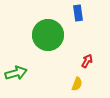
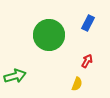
blue rectangle: moved 10 px right, 10 px down; rotated 35 degrees clockwise
green circle: moved 1 px right
green arrow: moved 1 px left, 3 px down
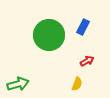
blue rectangle: moved 5 px left, 4 px down
red arrow: rotated 32 degrees clockwise
green arrow: moved 3 px right, 8 px down
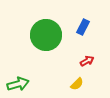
green circle: moved 3 px left
yellow semicircle: rotated 24 degrees clockwise
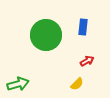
blue rectangle: rotated 21 degrees counterclockwise
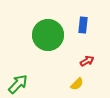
blue rectangle: moved 2 px up
green circle: moved 2 px right
green arrow: rotated 30 degrees counterclockwise
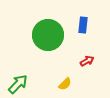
yellow semicircle: moved 12 px left
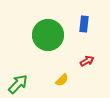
blue rectangle: moved 1 px right, 1 px up
yellow semicircle: moved 3 px left, 4 px up
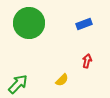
blue rectangle: rotated 63 degrees clockwise
green circle: moved 19 px left, 12 px up
red arrow: rotated 48 degrees counterclockwise
